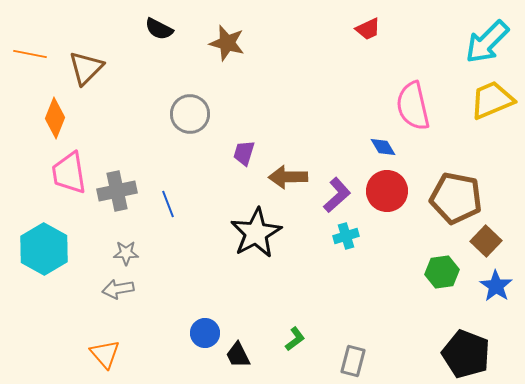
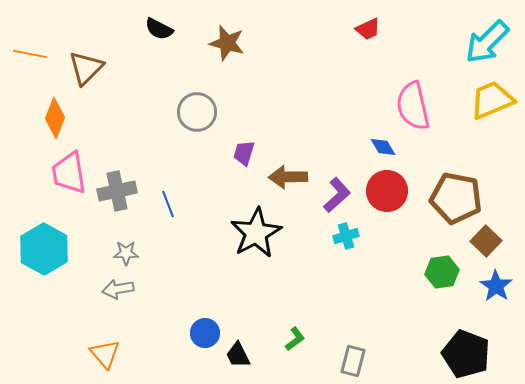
gray circle: moved 7 px right, 2 px up
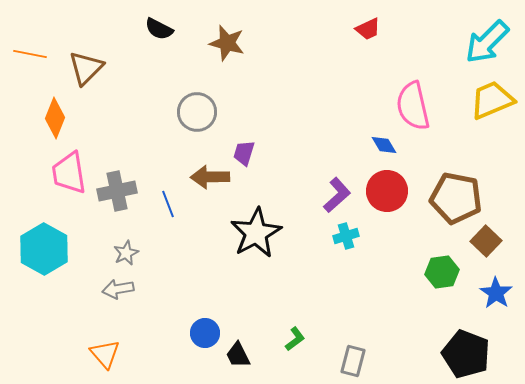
blue diamond: moved 1 px right, 2 px up
brown arrow: moved 78 px left
gray star: rotated 25 degrees counterclockwise
blue star: moved 7 px down
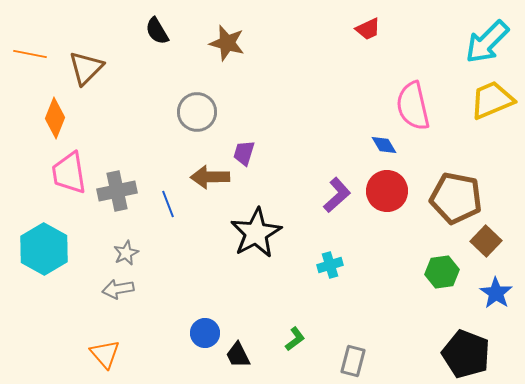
black semicircle: moved 2 px left, 2 px down; rotated 32 degrees clockwise
cyan cross: moved 16 px left, 29 px down
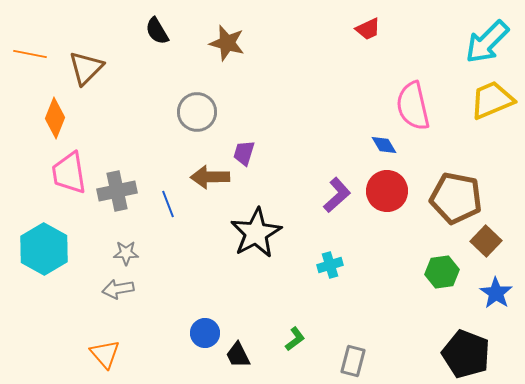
gray star: rotated 25 degrees clockwise
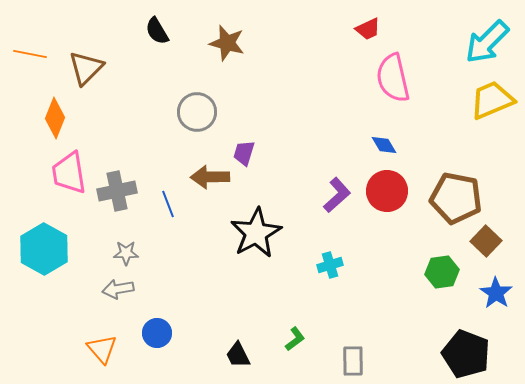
pink semicircle: moved 20 px left, 28 px up
blue circle: moved 48 px left
orange triangle: moved 3 px left, 5 px up
gray rectangle: rotated 16 degrees counterclockwise
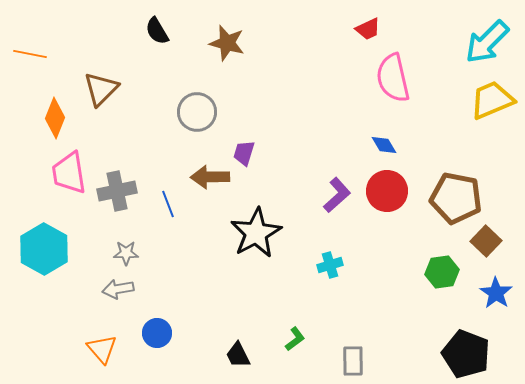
brown triangle: moved 15 px right, 21 px down
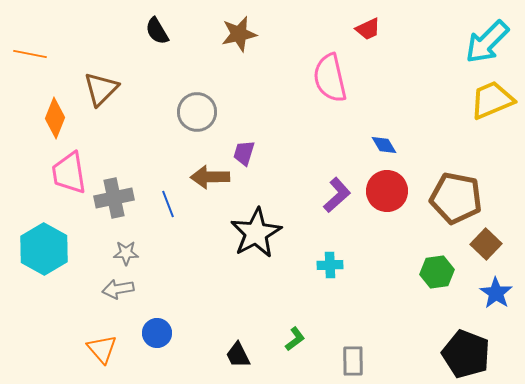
brown star: moved 12 px right, 9 px up; rotated 27 degrees counterclockwise
pink semicircle: moved 63 px left
gray cross: moved 3 px left, 7 px down
brown square: moved 3 px down
cyan cross: rotated 15 degrees clockwise
green hexagon: moved 5 px left
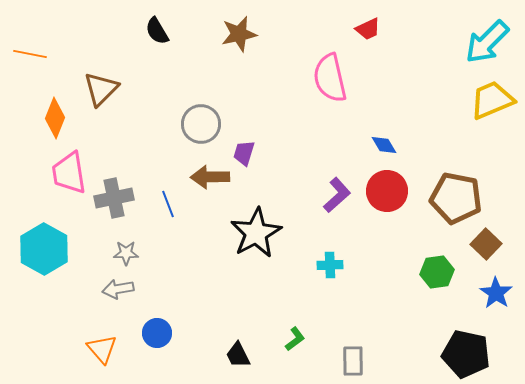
gray circle: moved 4 px right, 12 px down
black pentagon: rotated 9 degrees counterclockwise
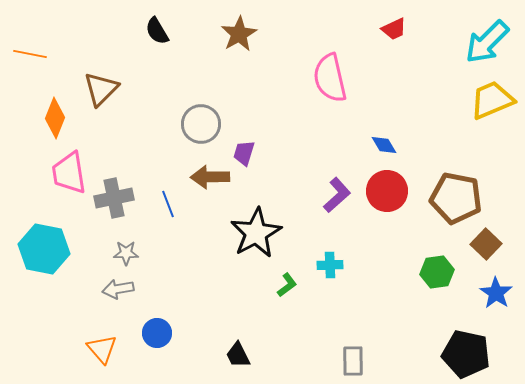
red trapezoid: moved 26 px right
brown star: rotated 18 degrees counterclockwise
cyan hexagon: rotated 18 degrees counterclockwise
green L-shape: moved 8 px left, 54 px up
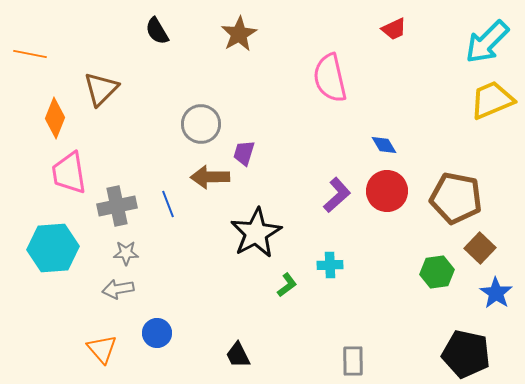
gray cross: moved 3 px right, 8 px down
brown square: moved 6 px left, 4 px down
cyan hexagon: moved 9 px right, 1 px up; rotated 15 degrees counterclockwise
